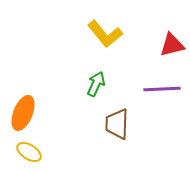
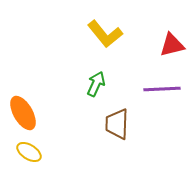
orange ellipse: rotated 52 degrees counterclockwise
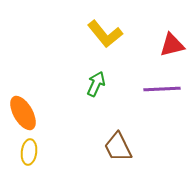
brown trapezoid: moved 1 px right, 23 px down; rotated 28 degrees counterclockwise
yellow ellipse: rotated 65 degrees clockwise
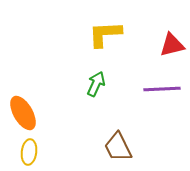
yellow L-shape: rotated 126 degrees clockwise
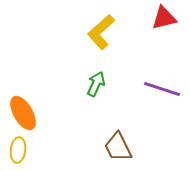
yellow L-shape: moved 4 px left, 2 px up; rotated 39 degrees counterclockwise
red triangle: moved 8 px left, 27 px up
purple line: rotated 21 degrees clockwise
yellow ellipse: moved 11 px left, 2 px up
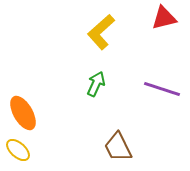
yellow ellipse: rotated 55 degrees counterclockwise
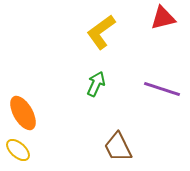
red triangle: moved 1 px left
yellow L-shape: rotated 6 degrees clockwise
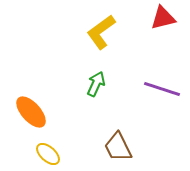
orange ellipse: moved 8 px right, 1 px up; rotated 12 degrees counterclockwise
yellow ellipse: moved 30 px right, 4 px down
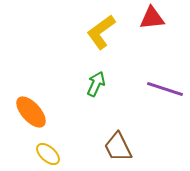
red triangle: moved 11 px left; rotated 8 degrees clockwise
purple line: moved 3 px right
